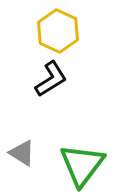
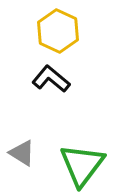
black L-shape: rotated 108 degrees counterclockwise
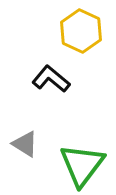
yellow hexagon: moved 23 px right
gray triangle: moved 3 px right, 9 px up
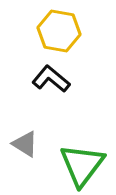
yellow hexagon: moved 22 px left; rotated 15 degrees counterclockwise
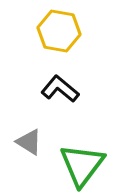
black L-shape: moved 9 px right, 10 px down
gray triangle: moved 4 px right, 2 px up
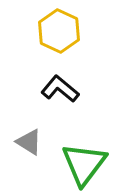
yellow hexagon: rotated 15 degrees clockwise
green triangle: moved 2 px right, 1 px up
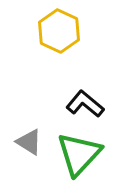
black L-shape: moved 25 px right, 15 px down
green triangle: moved 5 px left, 10 px up; rotated 6 degrees clockwise
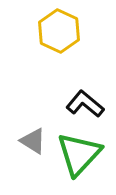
gray triangle: moved 4 px right, 1 px up
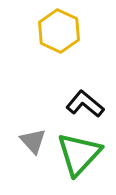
gray triangle: rotated 16 degrees clockwise
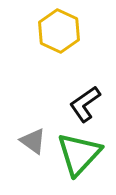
black L-shape: rotated 75 degrees counterclockwise
gray triangle: rotated 12 degrees counterclockwise
